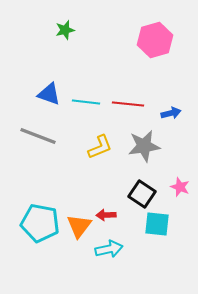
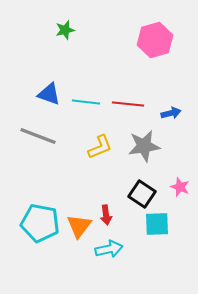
red arrow: rotated 96 degrees counterclockwise
cyan square: rotated 8 degrees counterclockwise
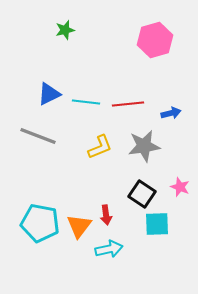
blue triangle: rotated 45 degrees counterclockwise
red line: rotated 12 degrees counterclockwise
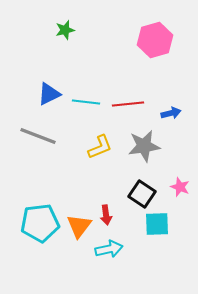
cyan pentagon: rotated 18 degrees counterclockwise
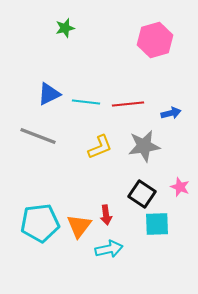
green star: moved 2 px up
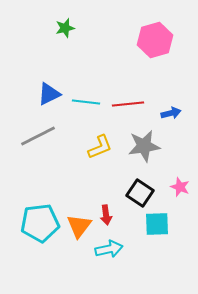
gray line: rotated 48 degrees counterclockwise
black square: moved 2 px left, 1 px up
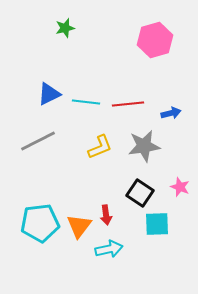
gray line: moved 5 px down
